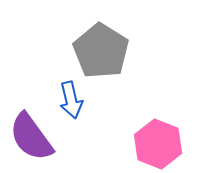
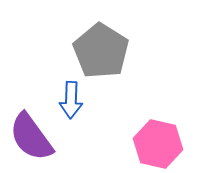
blue arrow: rotated 15 degrees clockwise
pink hexagon: rotated 9 degrees counterclockwise
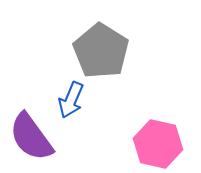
blue arrow: rotated 21 degrees clockwise
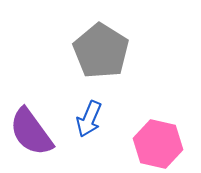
blue arrow: moved 18 px right, 19 px down
purple semicircle: moved 5 px up
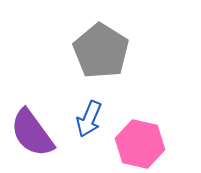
purple semicircle: moved 1 px right, 1 px down
pink hexagon: moved 18 px left
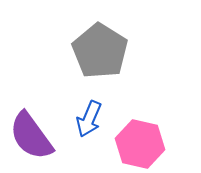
gray pentagon: moved 1 px left
purple semicircle: moved 1 px left, 3 px down
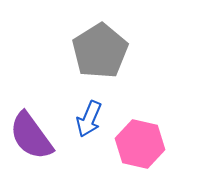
gray pentagon: rotated 8 degrees clockwise
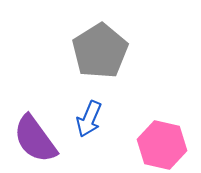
purple semicircle: moved 4 px right, 3 px down
pink hexagon: moved 22 px right, 1 px down
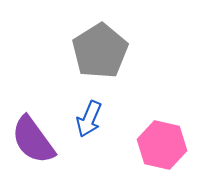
purple semicircle: moved 2 px left, 1 px down
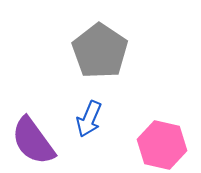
gray pentagon: rotated 6 degrees counterclockwise
purple semicircle: moved 1 px down
